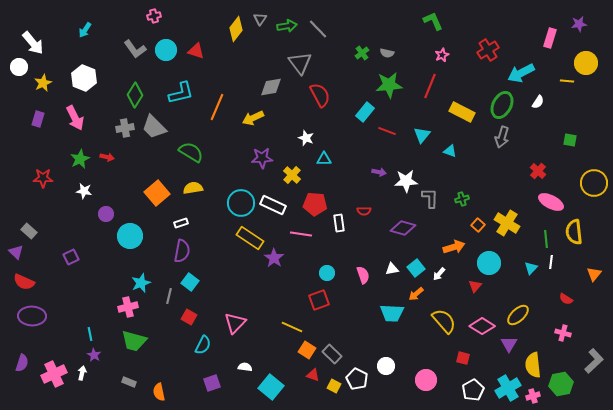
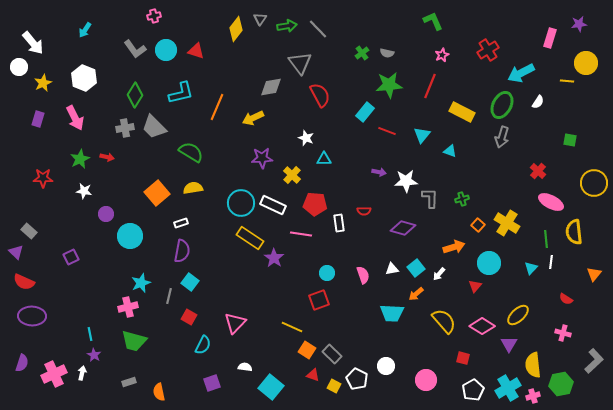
gray rectangle at (129, 382): rotated 40 degrees counterclockwise
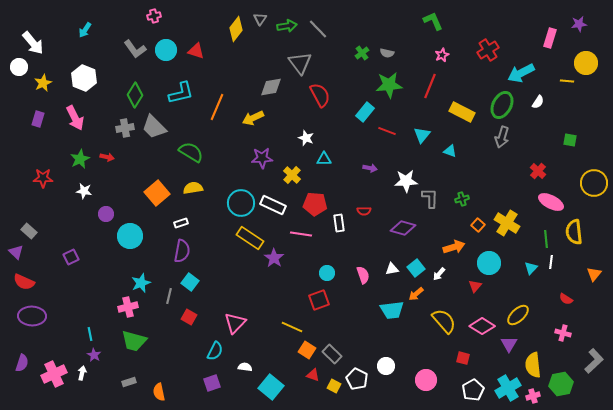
purple arrow at (379, 172): moved 9 px left, 4 px up
cyan trapezoid at (392, 313): moved 3 px up; rotated 10 degrees counterclockwise
cyan semicircle at (203, 345): moved 12 px right, 6 px down
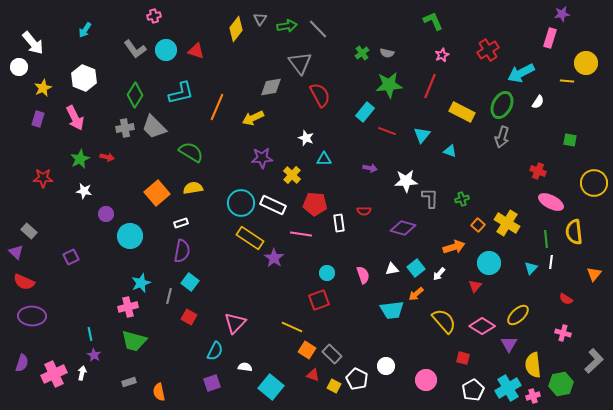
purple star at (579, 24): moved 17 px left, 10 px up
yellow star at (43, 83): moved 5 px down
red cross at (538, 171): rotated 21 degrees counterclockwise
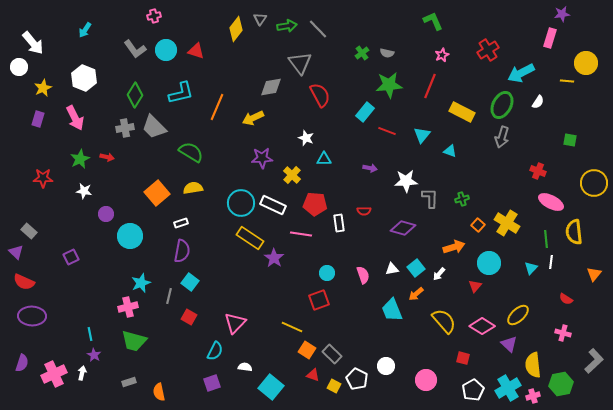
cyan trapezoid at (392, 310): rotated 75 degrees clockwise
purple triangle at (509, 344): rotated 18 degrees counterclockwise
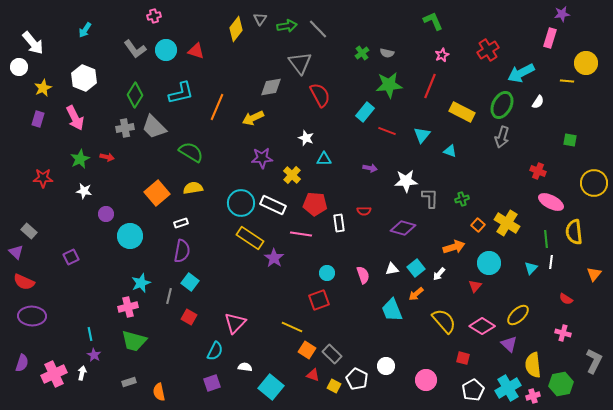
gray L-shape at (594, 361): rotated 20 degrees counterclockwise
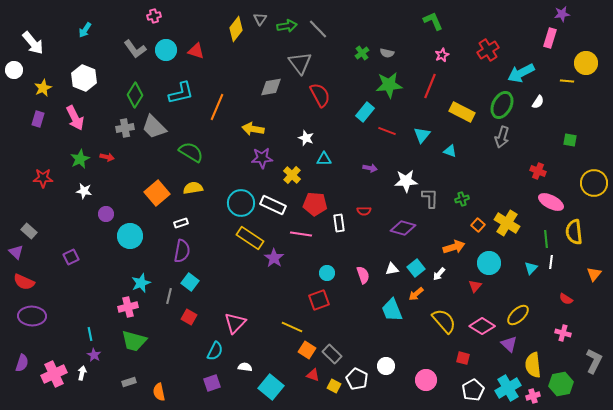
white circle at (19, 67): moved 5 px left, 3 px down
yellow arrow at (253, 118): moved 11 px down; rotated 35 degrees clockwise
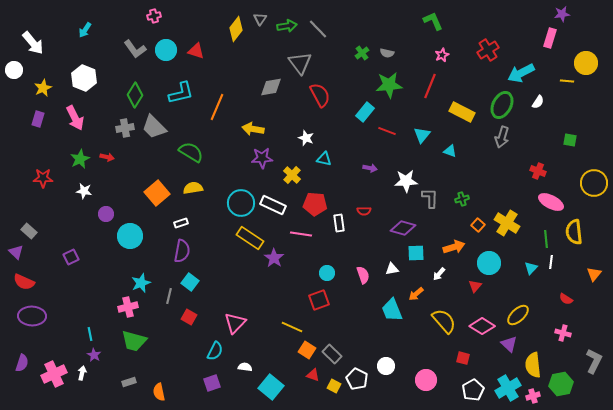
cyan triangle at (324, 159): rotated 14 degrees clockwise
cyan square at (416, 268): moved 15 px up; rotated 36 degrees clockwise
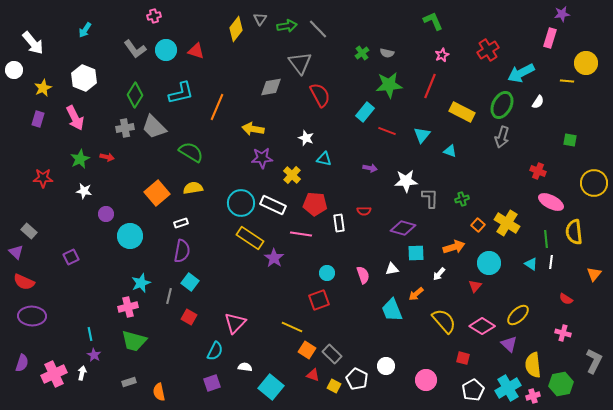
cyan triangle at (531, 268): moved 4 px up; rotated 40 degrees counterclockwise
